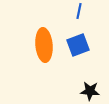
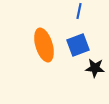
orange ellipse: rotated 12 degrees counterclockwise
black star: moved 5 px right, 23 px up
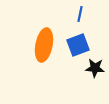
blue line: moved 1 px right, 3 px down
orange ellipse: rotated 28 degrees clockwise
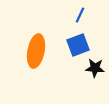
blue line: moved 1 px down; rotated 14 degrees clockwise
orange ellipse: moved 8 px left, 6 px down
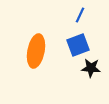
black star: moved 4 px left
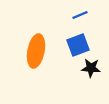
blue line: rotated 42 degrees clockwise
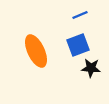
orange ellipse: rotated 36 degrees counterclockwise
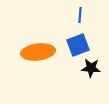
blue line: rotated 63 degrees counterclockwise
orange ellipse: moved 2 px right, 1 px down; rotated 72 degrees counterclockwise
